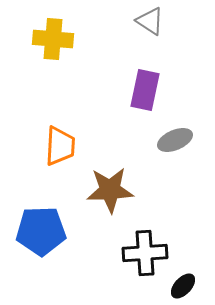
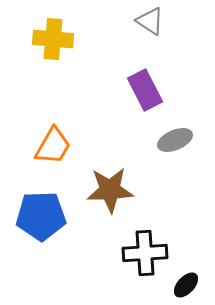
purple rectangle: rotated 39 degrees counterclockwise
orange trapezoid: moved 7 px left; rotated 27 degrees clockwise
blue pentagon: moved 15 px up
black ellipse: moved 3 px right, 1 px up
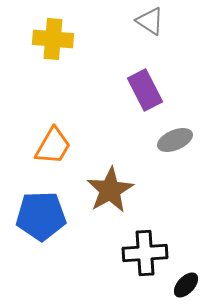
brown star: rotated 27 degrees counterclockwise
